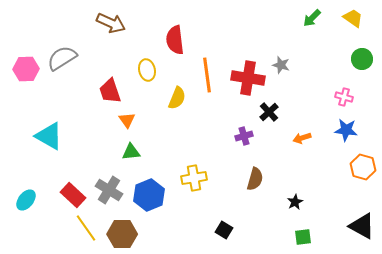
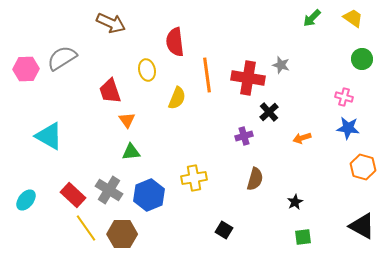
red semicircle: moved 2 px down
blue star: moved 2 px right, 2 px up
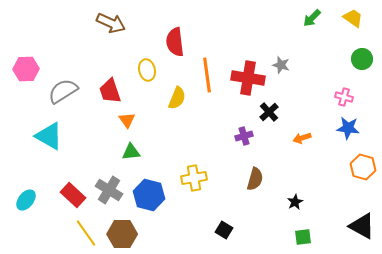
gray semicircle: moved 1 px right, 33 px down
blue hexagon: rotated 24 degrees counterclockwise
yellow line: moved 5 px down
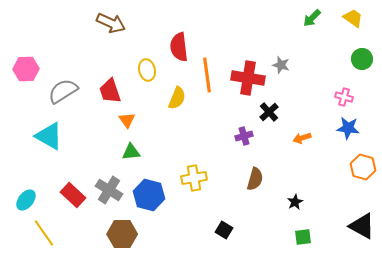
red semicircle: moved 4 px right, 5 px down
yellow line: moved 42 px left
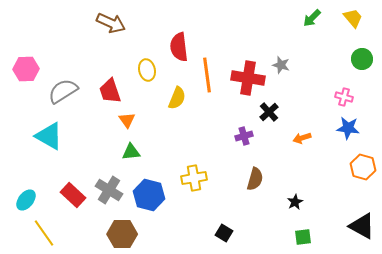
yellow trapezoid: rotated 15 degrees clockwise
black square: moved 3 px down
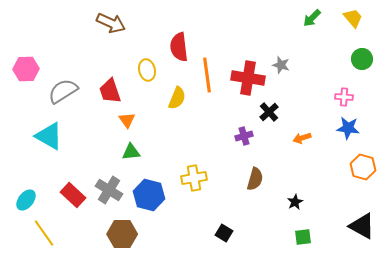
pink cross: rotated 12 degrees counterclockwise
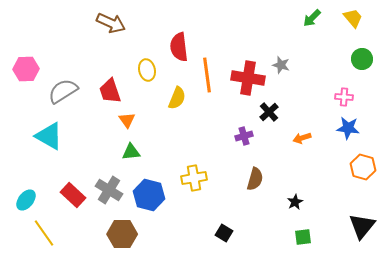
black triangle: rotated 40 degrees clockwise
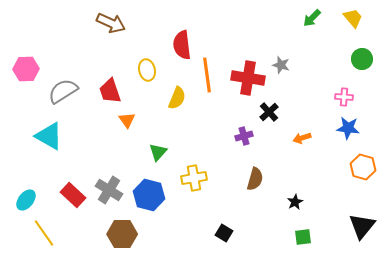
red semicircle: moved 3 px right, 2 px up
green triangle: moved 27 px right; rotated 42 degrees counterclockwise
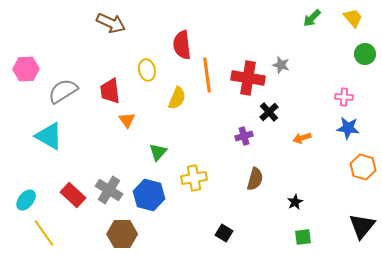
green circle: moved 3 px right, 5 px up
red trapezoid: rotated 12 degrees clockwise
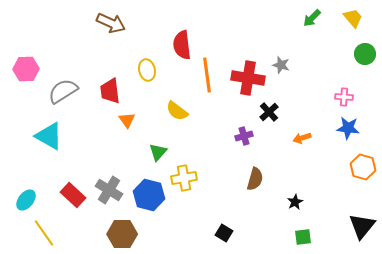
yellow semicircle: moved 13 px down; rotated 105 degrees clockwise
yellow cross: moved 10 px left
